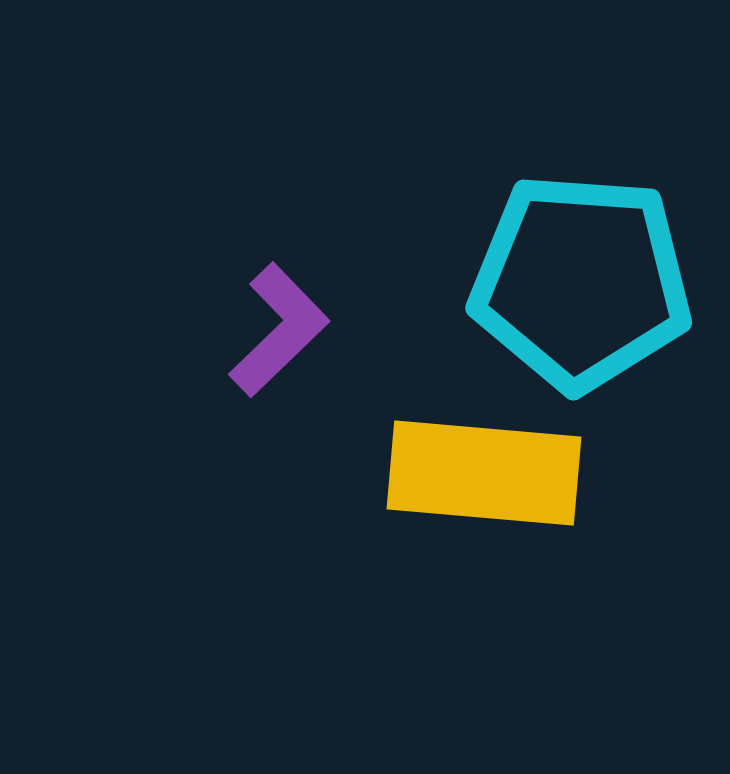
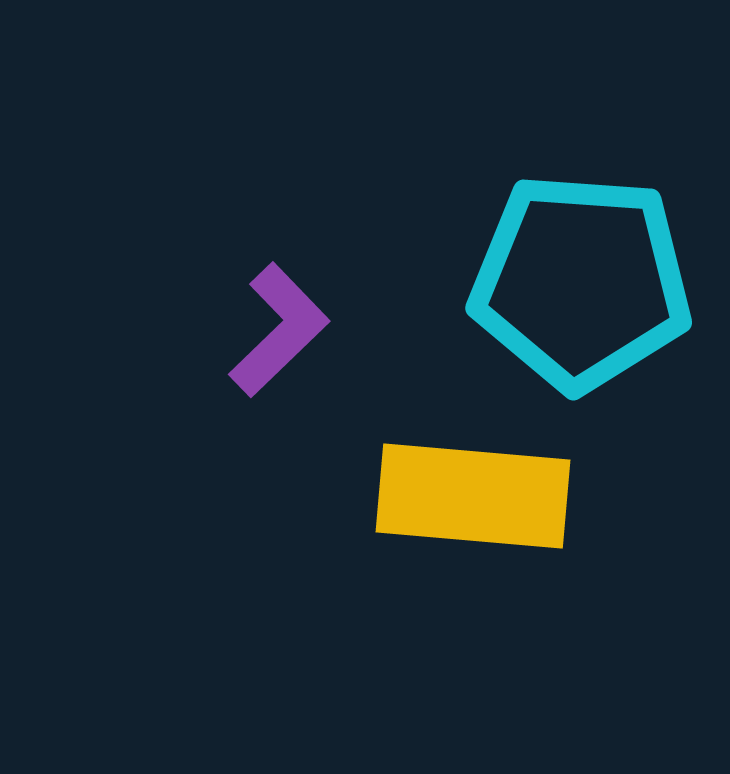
yellow rectangle: moved 11 px left, 23 px down
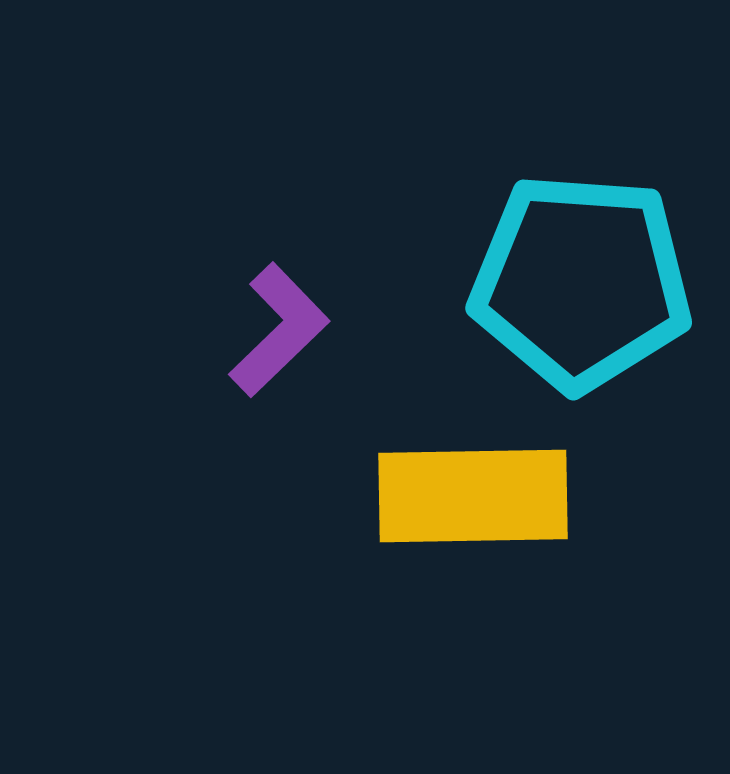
yellow rectangle: rotated 6 degrees counterclockwise
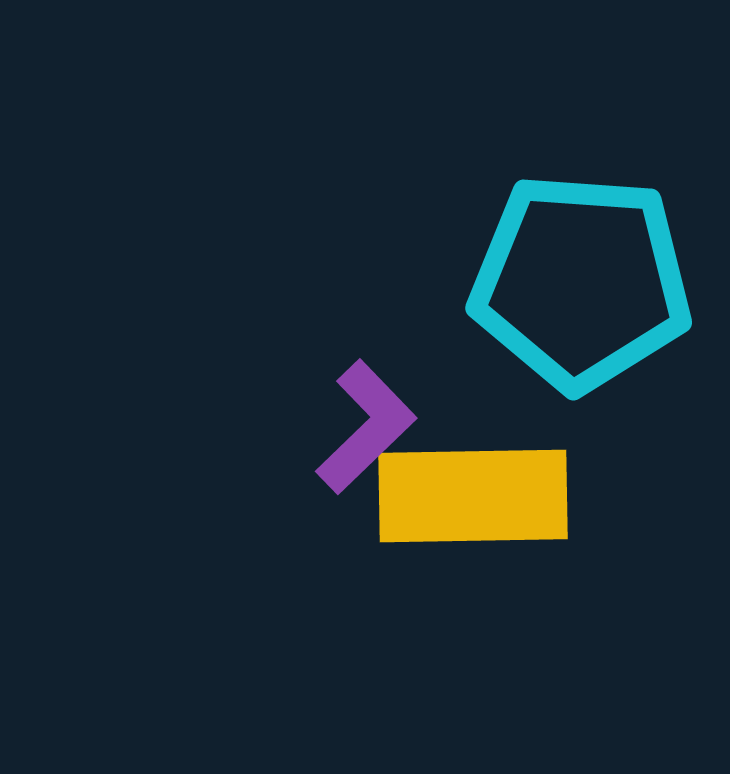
purple L-shape: moved 87 px right, 97 px down
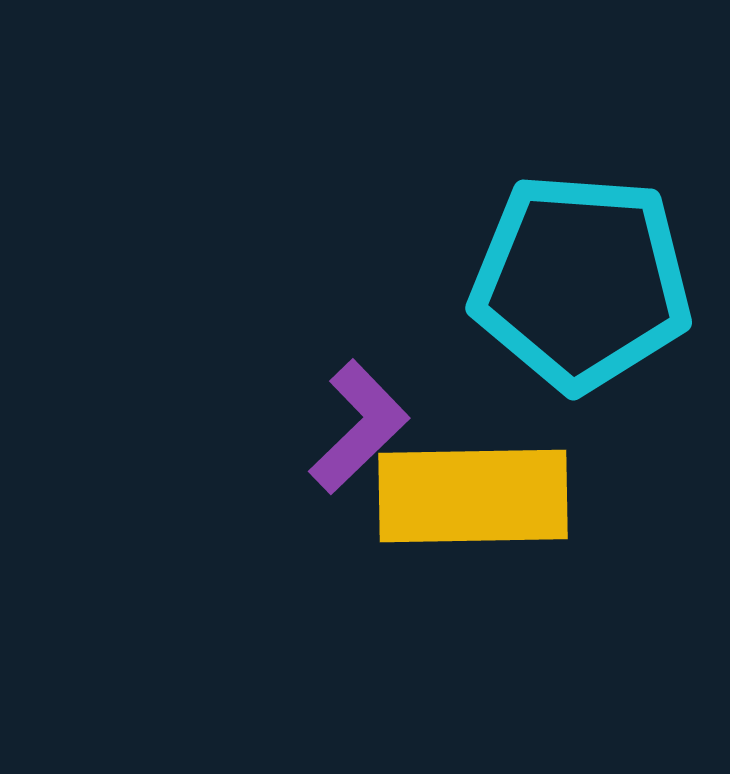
purple L-shape: moved 7 px left
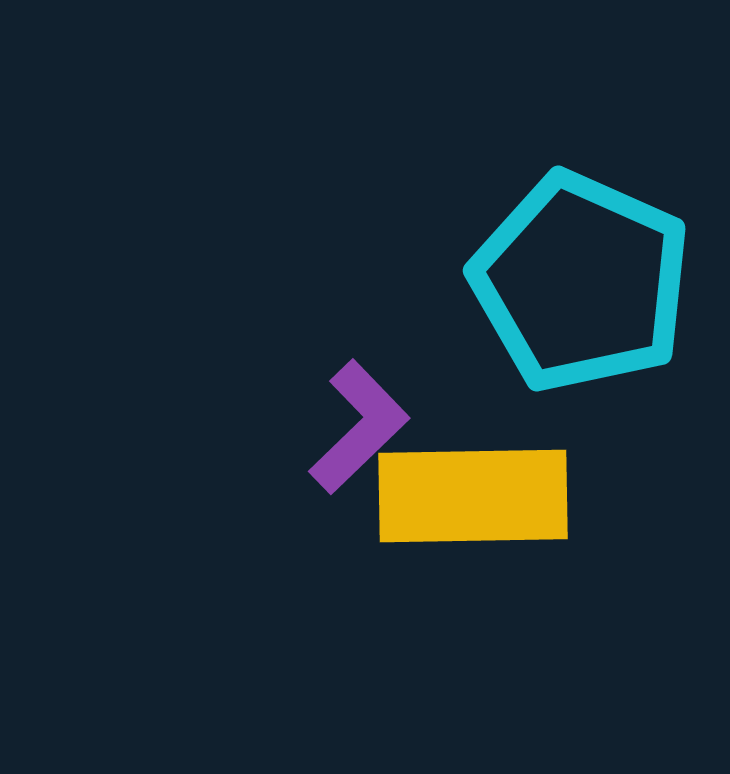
cyan pentagon: rotated 20 degrees clockwise
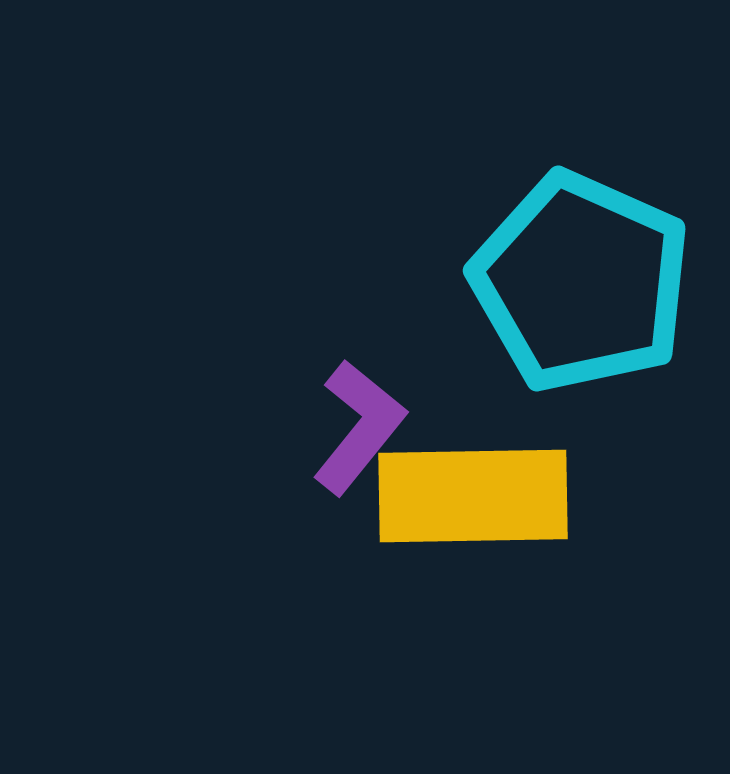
purple L-shape: rotated 7 degrees counterclockwise
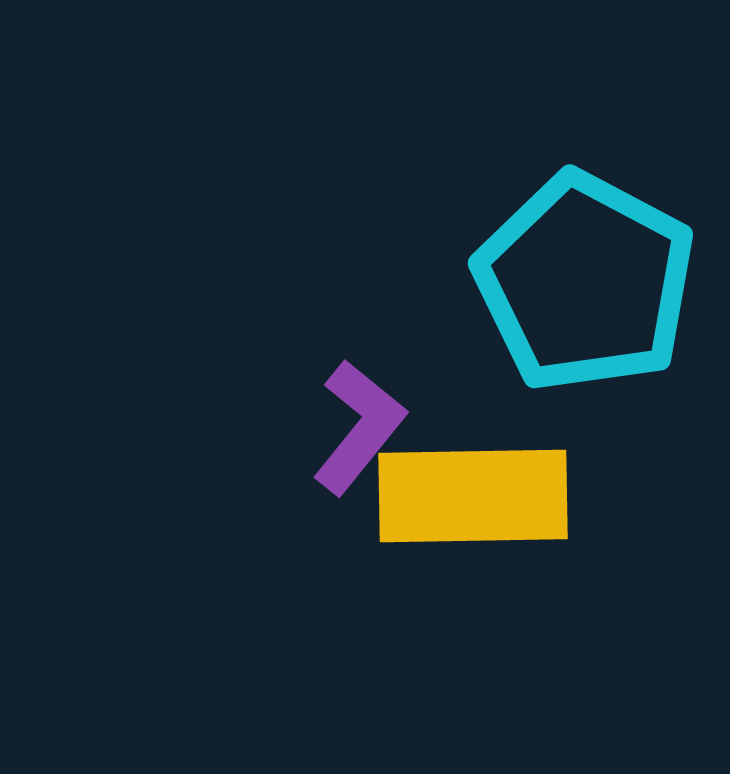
cyan pentagon: moved 4 px right; rotated 4 degrees clockwise
